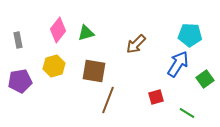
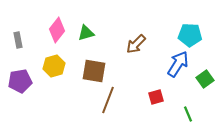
pink diamond: moved 1 px left
green line: moved 1 px right, 1 px down; rotated 35 degrees clockwise
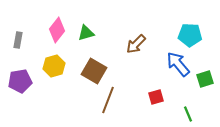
gray rectangle: rotated 21 degrees clockwise
blue arrow: rotated 72 degrees counterclockwise
brown square: rotated 20 degrees clockwise
green square: rotated 18 degrees clockwise
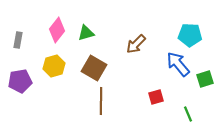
brown square: moved 3 px up
brown line: moved 7 px left, 1 px down; rotated 20 degrees counterclockwise
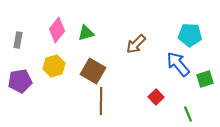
brown square: moved 1 px left, 3 px down
red square: rotated 28 degrees counterclockwise
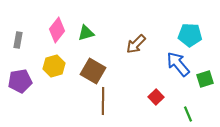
brown line: moved 2 px right
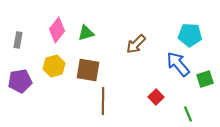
brown square: moved 5 px left, 1 px up; rotated 20 degrees counterclockwise
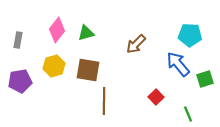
brown line: moved 1 px right
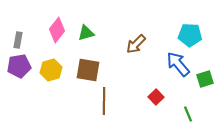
yellow hexagon: moved 3 px left, 4 px down
purple pentagon: moved 1 px left, 15 px up
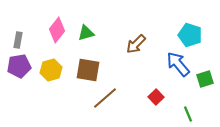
cyan pentagon: rotated 15 degrees clockwise
brown line: moved 1 px right, 3 px up; rotated 48 degrees clockwise
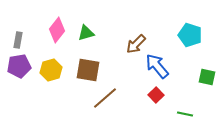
blue arrow: moved 21 px left, 2 px down
green square: moved 2 px right, 2 px up; rotated 30 degrees clockwise
red square: moved 2 px up
green line: moved 3 px left; rotated 56 degrees counterclockwise
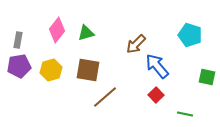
brown line: moved 1 px up
